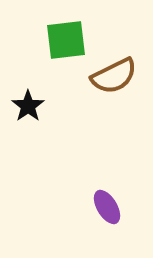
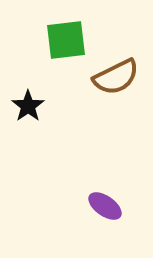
brown semicircle: moved 2 px right, 1 px down
purple ellipse: moved 2 px left, 1 px up; rotated 24 degrees counterclockwise
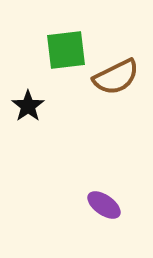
green square: moved 10 px down
purple ellipse: moved 1 px left, 1 px up
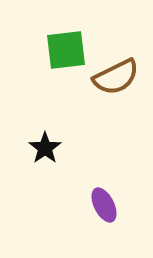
black star: moved 17 px right, 42 px down
purple ellipse: rotated 28 degrees clockwise
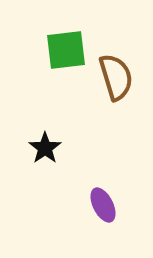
brown semicircle: rotated 81 degrees counterclockwise
purple ellipse: moved 1 px left
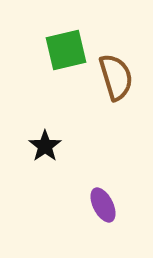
green square: rotated 6 degrees counterclockwise
black star: moved 2 px up
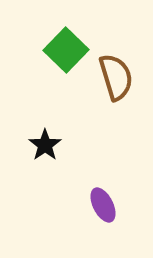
green square: rotated 33 degrees counterclockwise
black star: moved 1 px up
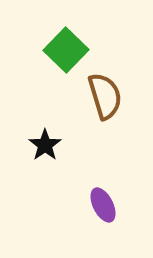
brown semicircle: moved 11 px left, 19 px down
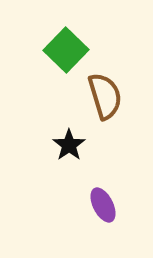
black star: moved 24 px right
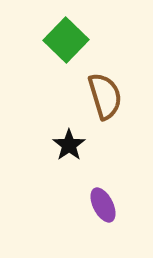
green square: moved 10 px up
